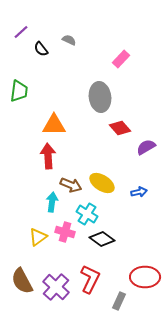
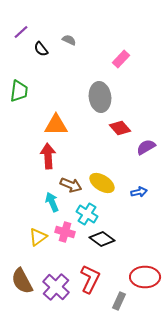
orange triangle: moved 2 px right
cyan arrow: rotated 30 degrees counterclockwise
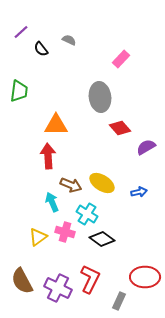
purple cross: moved 2 px right, 1 px down; rotated 16 degrees counterclockwise
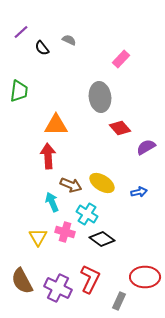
black semicircle: moved 1 px right, 1 px up
yellow triangle: rotated 24 degrees counterclockwise
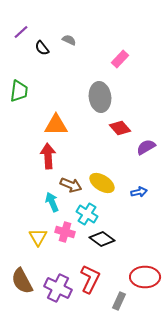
pink rectangle: moved 1 px left
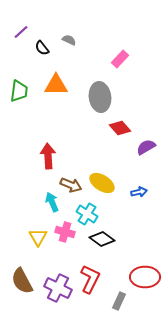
orange triangle: moved 40 px up
